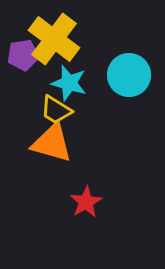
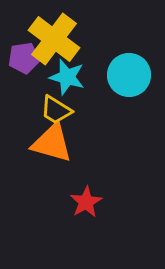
purple pentagon: moved 1 px right, 3 px down
cyan star: moved 2 px left, 6 px up
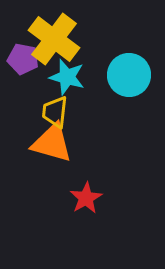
purple pentagon: moved 1 px left, 1 px down; rotated 20 degrees clockwise
yellow trapezoid: moved 1 px left, 2 px down; rotated 64 degrees clockwise
red star: moved 4 px up
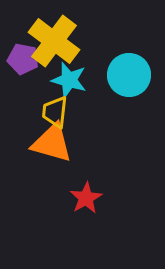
yellow cross: moved 2 px down
cyan star: moved 2 px right, 3 px down
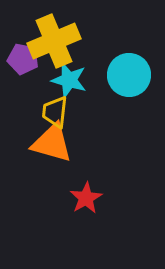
yellow cross: rotated 30 degrees clockwise
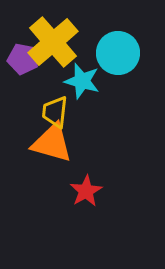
yellow cross: moved 1 px left, 1 px down; rotated 18 degrees counterclockwise
cyan circle: moved 11 px left, 22 px up
cyan star: moved 13 px right, 1 px down
red star: moved 7 px up
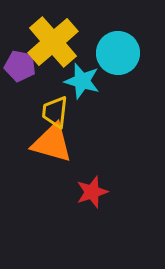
purple pentagon: moved 3 px left, 7 px down
red star: moved 6 px right, 1 px down; rotated 12 degrees clockwise
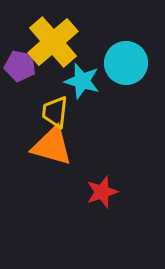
cyan circle: moved 8 px right, 10 px down
orange triangle: moved 3 px down
red star: moved 10 px right
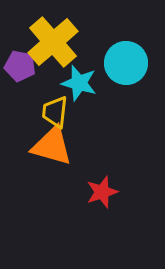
cyan star: moved 3 px left, 2 px down
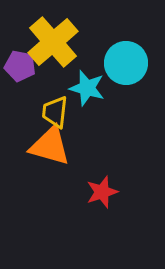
cyan star: moved 8 px right, 5 px down
orange triangle: moved 2 px left
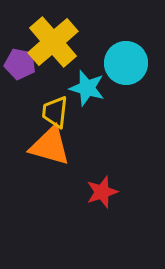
purple pentagon: moved 2 px up
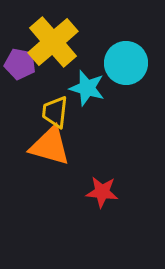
red star: rotated 24 degrees clockwise
